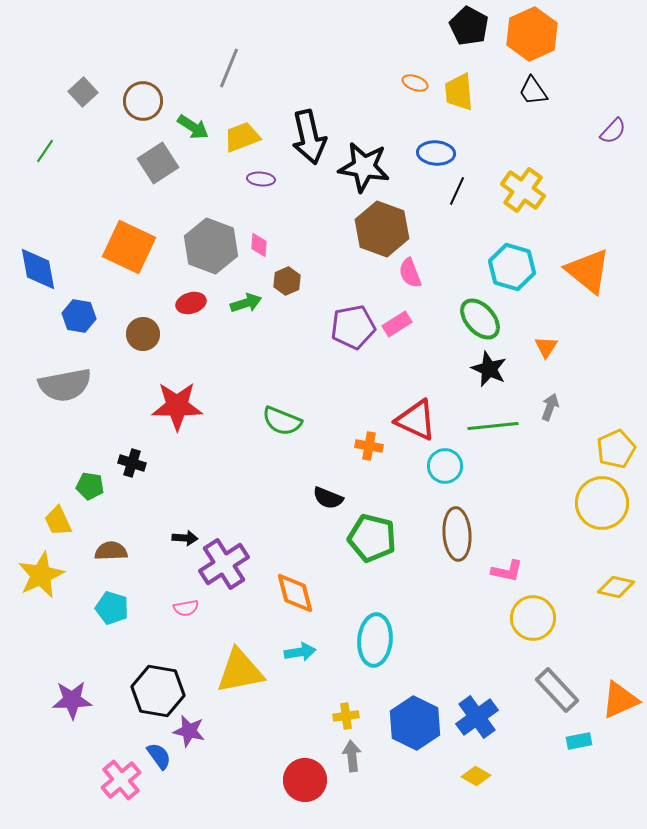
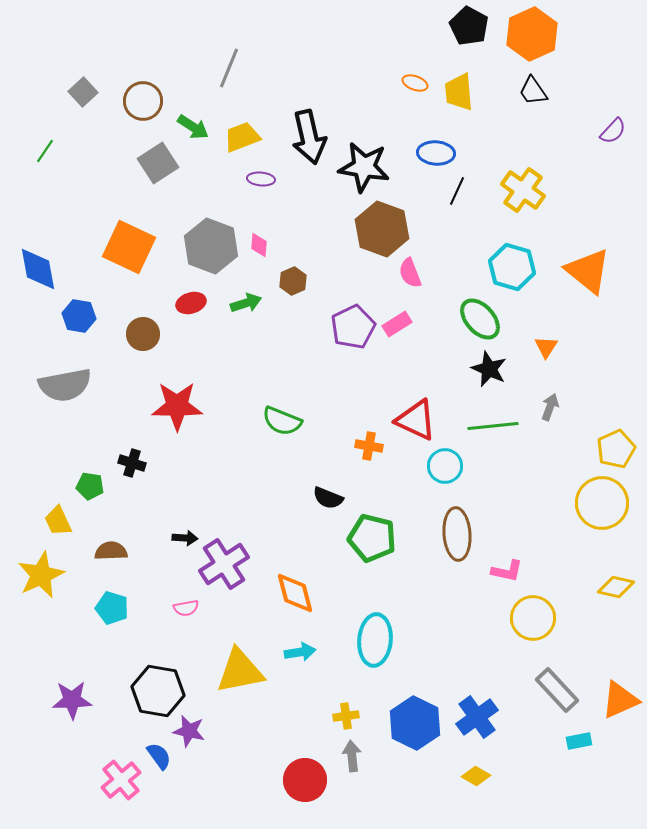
brown hexagon at (287, 281): moved 6 px right
purple pentagon at (353, 327): rotated 15 degrees counterclockwise
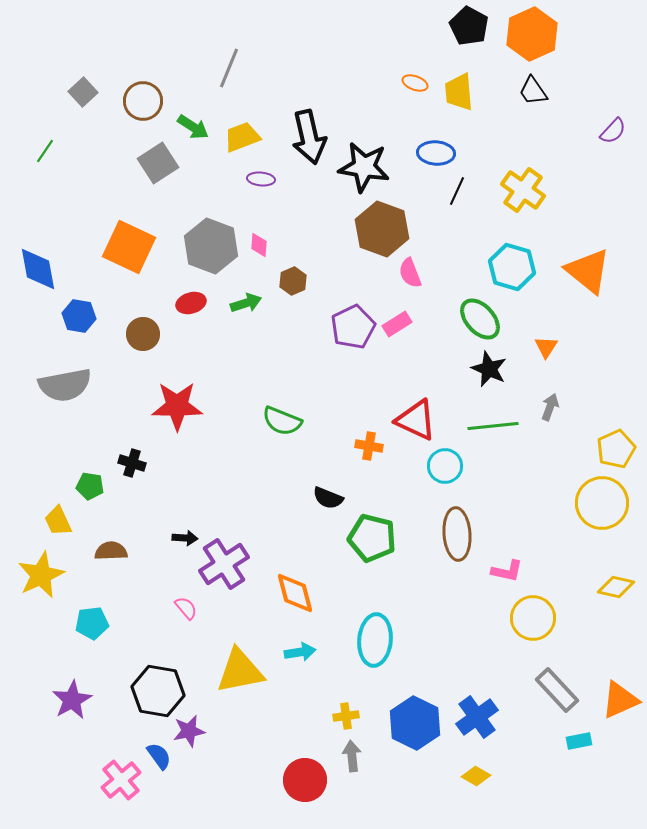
cyan pentagon at (112, 608): moved 20 px left, 15 px down; rotated 24 degrees counterclockwise
pink semicircle at (186, 608): rotated 120 degrees counterclockwise
purple star at (72, 700): rotated 27 degrees counterclockwise
purple star at (189, 731): rotated 24 degrees counterclockwise
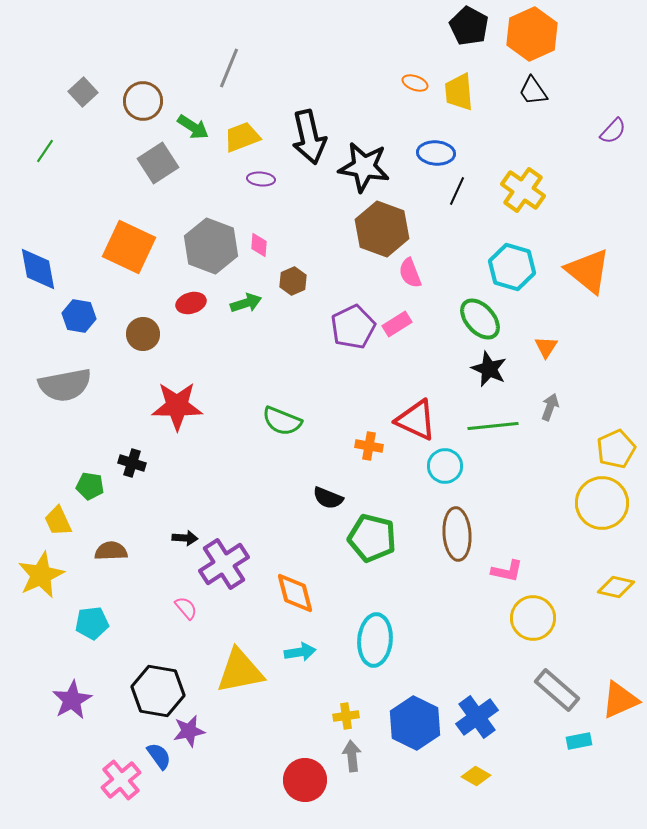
gray rectangle at (557, 690): rotated 6 degrees counterclockwise
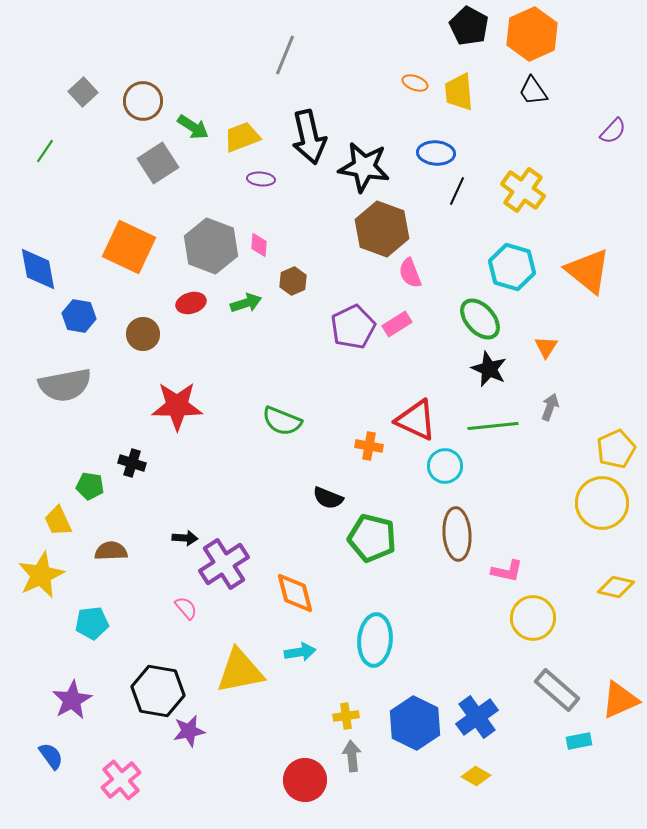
gray line at (229, 68): moved 56 px right, 13 px up
blue semicircle at (159, 756): moved 108 px left
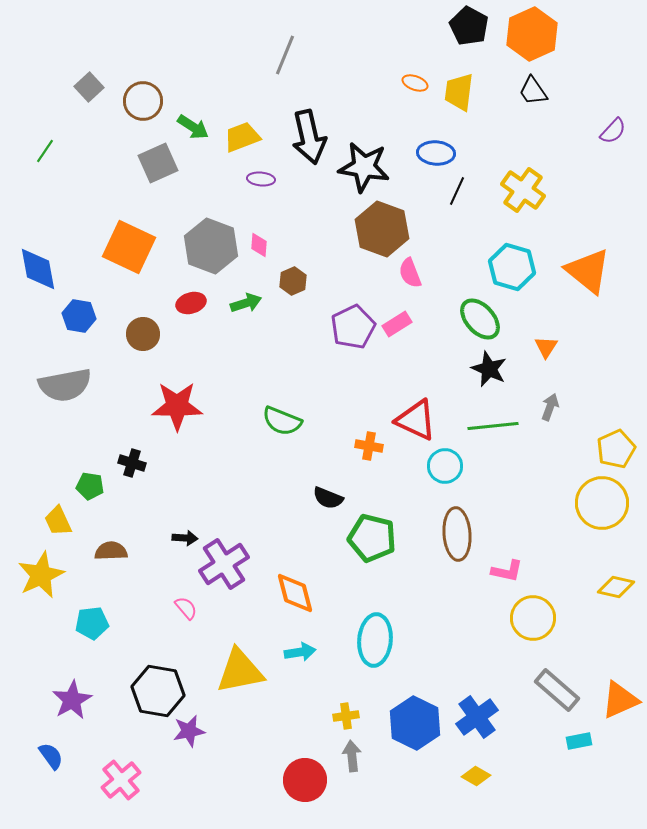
gray square at (83, 92): moved 6 px right, 5 px up
yellow trapezoid at (459, 92): rotated 12 degrees clockwise
gray square at (158, 163): rotated 9 degrees clockwise
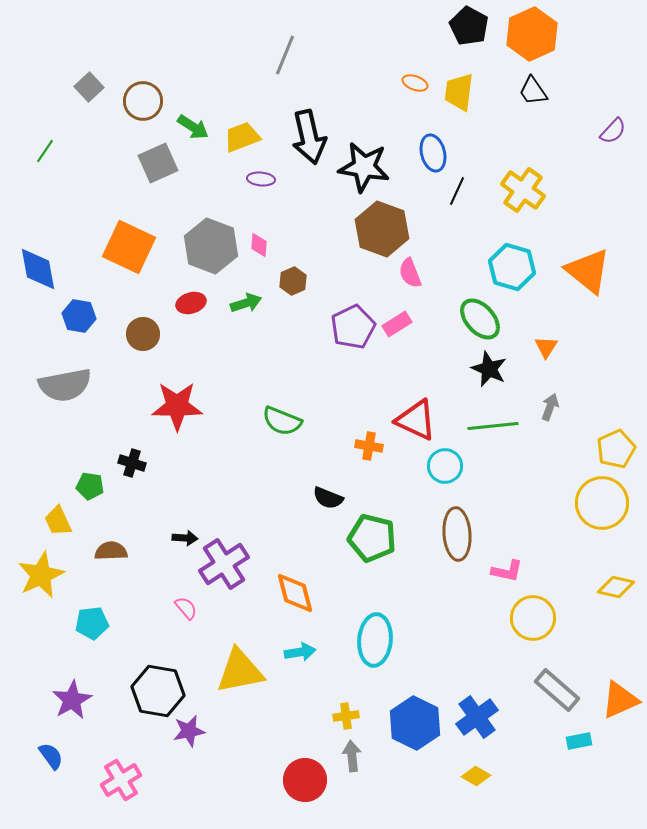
blue ellipse at (436, 153): moved 3 px left; rotated 72 degrees clockwise
pink cross at (121, 780): rotated 9 degrees clockwise
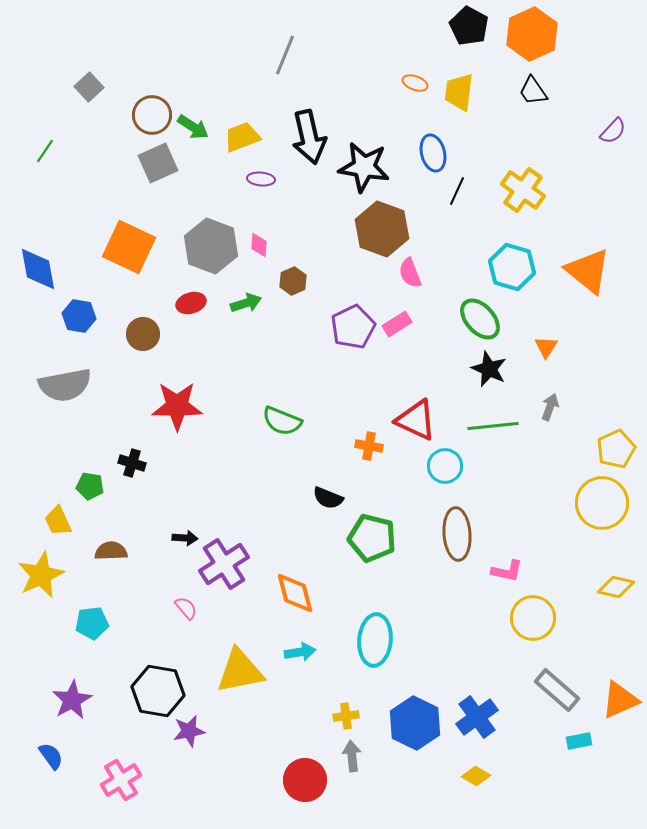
brown circle at (143, 101): moved 9 px right, 14 px down
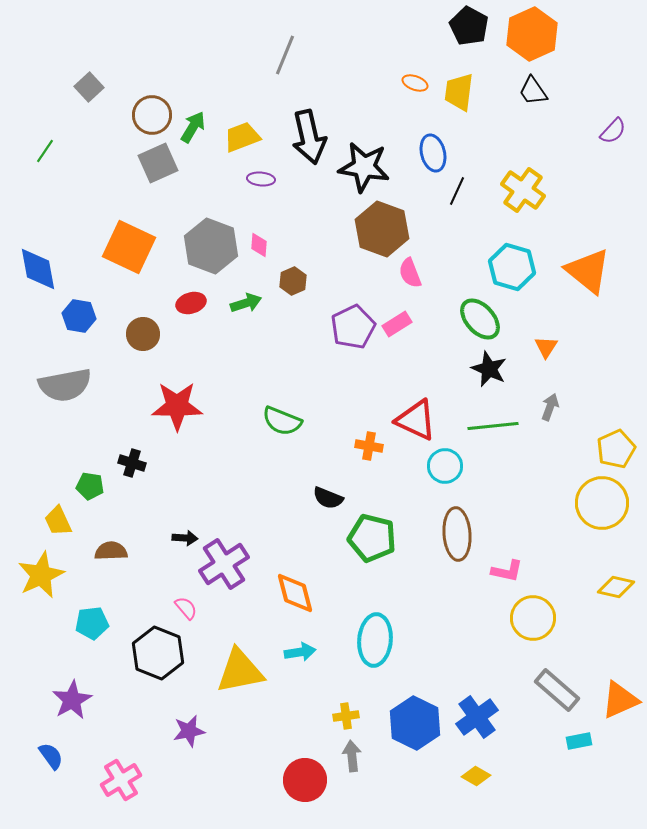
green arrow at (193, 127): rotated 92 degrees counterclockwise
black hexagon at (158, 691): moved 38 px up; rotated 12 degrees clockwise
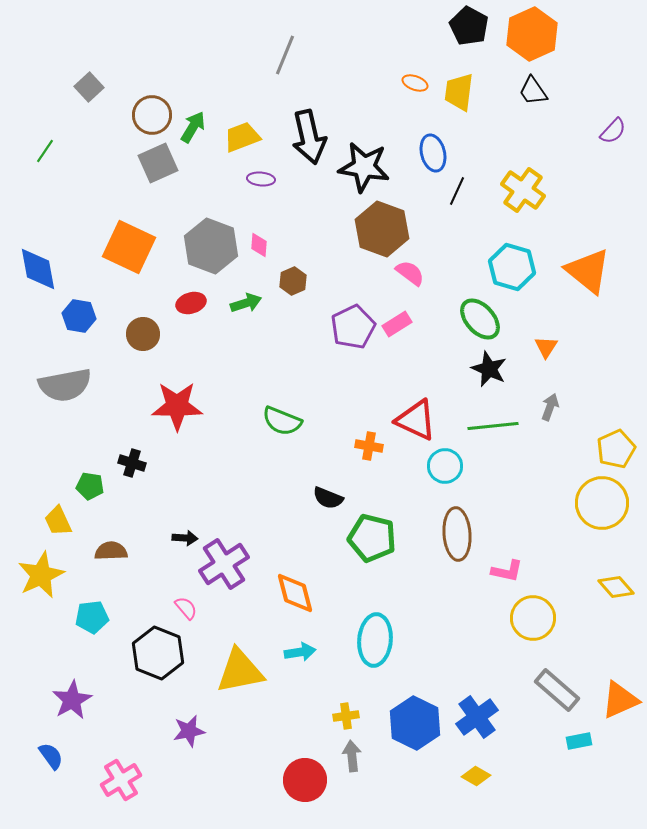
pink semicircle at (410, 273): rotated 148 degrees clockwise
yellow diamond at (616, 587): rotated 36 degrees clockwise
cyan pentagon at (92, 623): moved 6 px up
